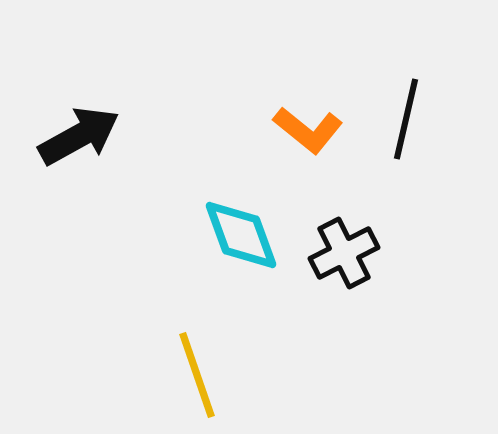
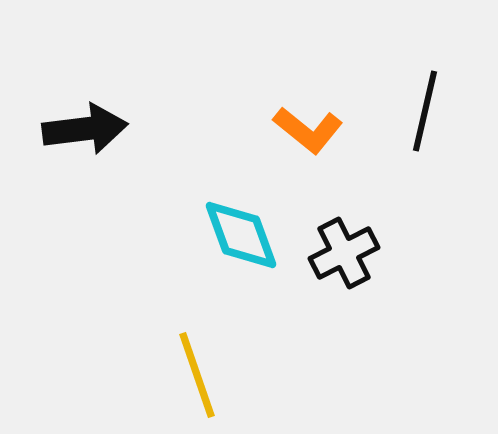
black line: moved 19 px right, 8 px up
black arrow: moved 6 px right, 7 px up; rotated 22 degrees clockwise
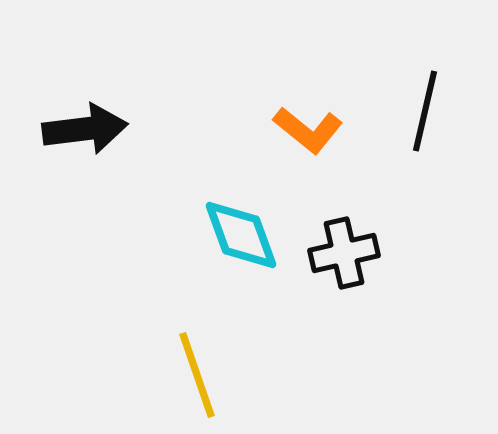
black cross: rotated 14 degrees clockwise
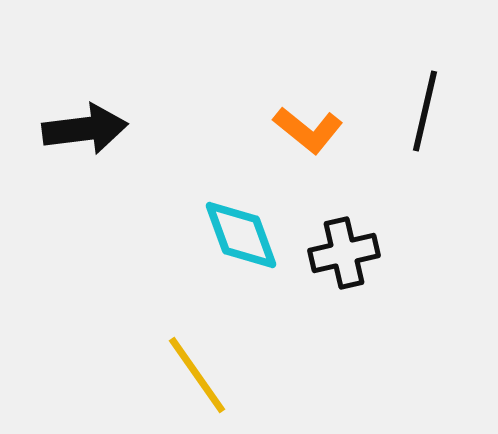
yellow line: rotated 16 degrees counterclockwise
